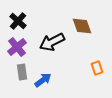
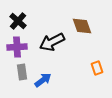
purple cross: rotated 36 degrees clockwise
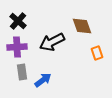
orange rectangle: moved 15 px up
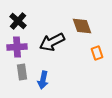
blue arrow: rotated 138 degrees clockwise
